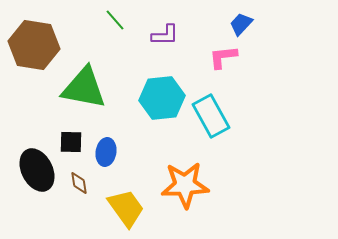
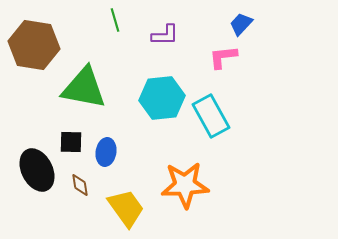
green line: rotated 25 degrees clockwise
brown diamond: moved 1 px right, 2 px down
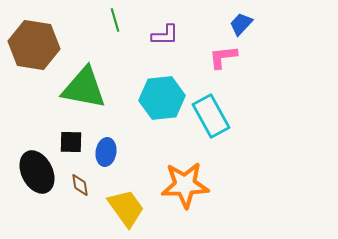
black ellipse: moved 2 px down
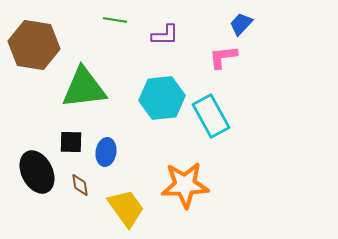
green line: rotated 65 degrees counterclockwise
green triangle: rotated 18 degrees counterclockwise
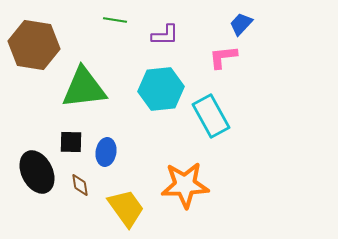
cyan hexagon: moved 1 px left, 9 px up
